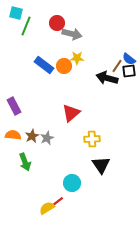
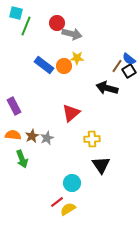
black square: rotated 24 degrees counterclockwise
black arrow: moved 10 px down
green arrow: moved 3 px left, 3 px up
yellow semicircle: moved 21 px right, 1 px down
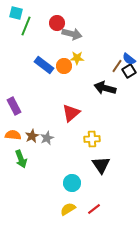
black arrow: moved 2 px left
green arrow: moved 1 px left
red line: moved 37 px right, 7 px down
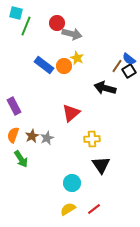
yellow star: rotated 24 degrees clockwise
orange semicircle: rotated 77 degrees counterclockwise
green arrow: rotated 12 degrees counterclockwise
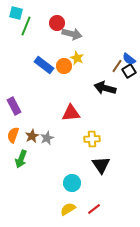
red triangle: rotated 36 degrees clockwise
green arrow: rotated 54 degrees clockwise
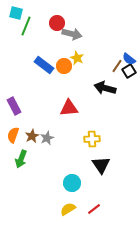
red triangle: moved 2 px left, 5 px up
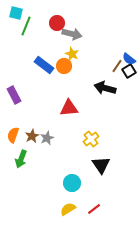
yellow star: moved 5 px left, 4 px up
purple rectangle: moved 11 px up
yellow cross: moved 1 px left; rotated 35 degrees counterclockwise
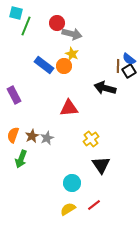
brown line: moved 1 px right; rotated 32 degrees counterclockwise
red line: moved 4 px up
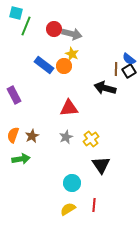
red circle: moved 3 px left, 6 px down
brown line: moved 2 px left, 3 px down
gray star: moved 19 px right, 1 px up
green arrow: rotated 120 degrees counterclockwise
red line: rotated 48 degrees counterclockwise
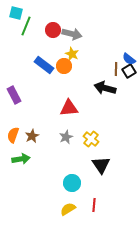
red circle: moved 1 px left, 1 px down
yellow cross: rotated 14 degrees counterclockwise
